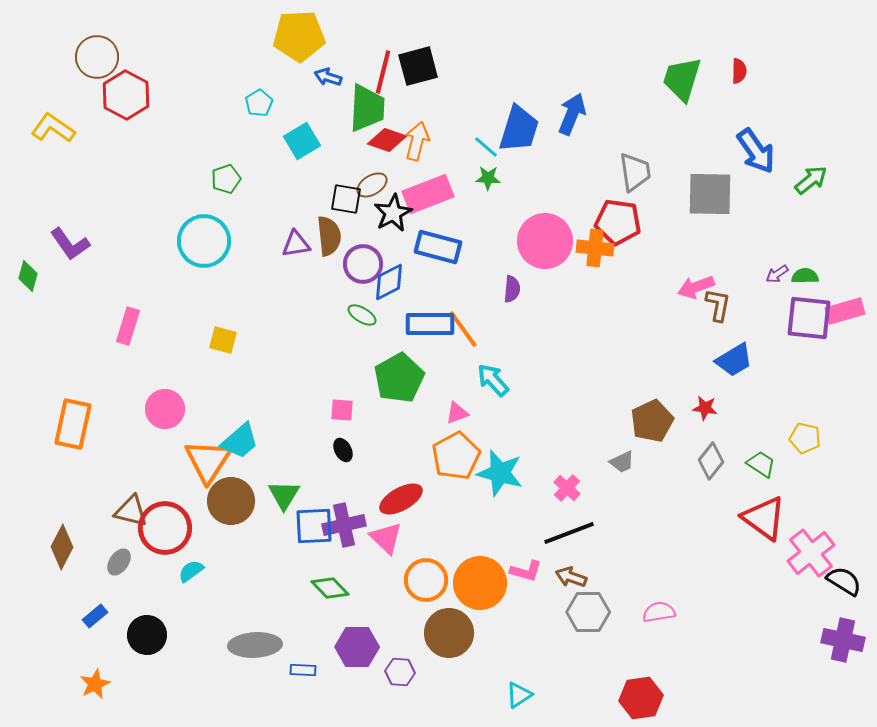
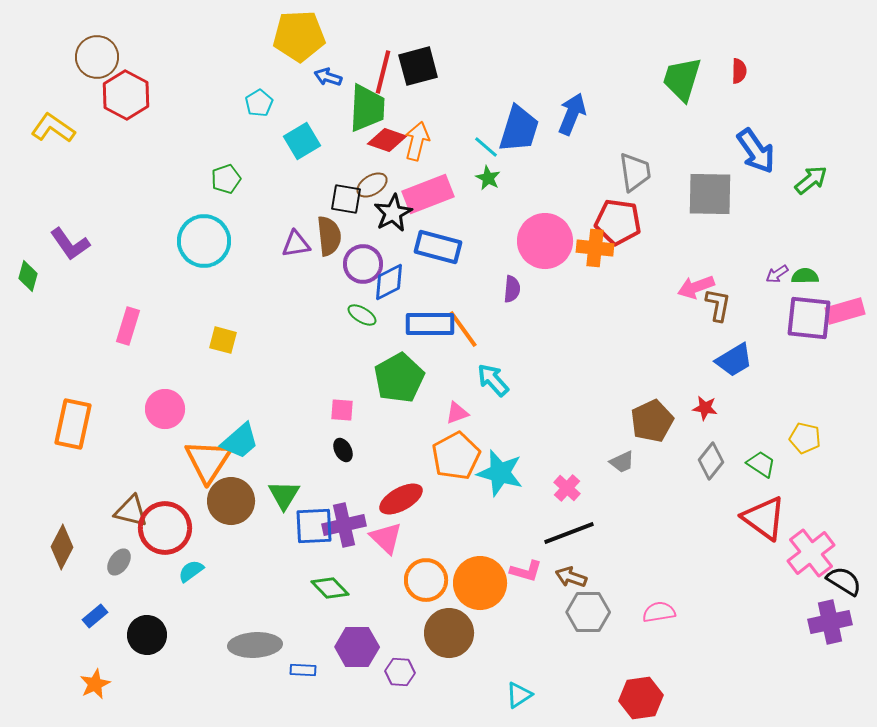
green star at (488, 178): rotated 25 degrees clockwise
purple cross at (843, 640): moved 13 px left, 18 px up; rotated 24 degrees counterclockwise
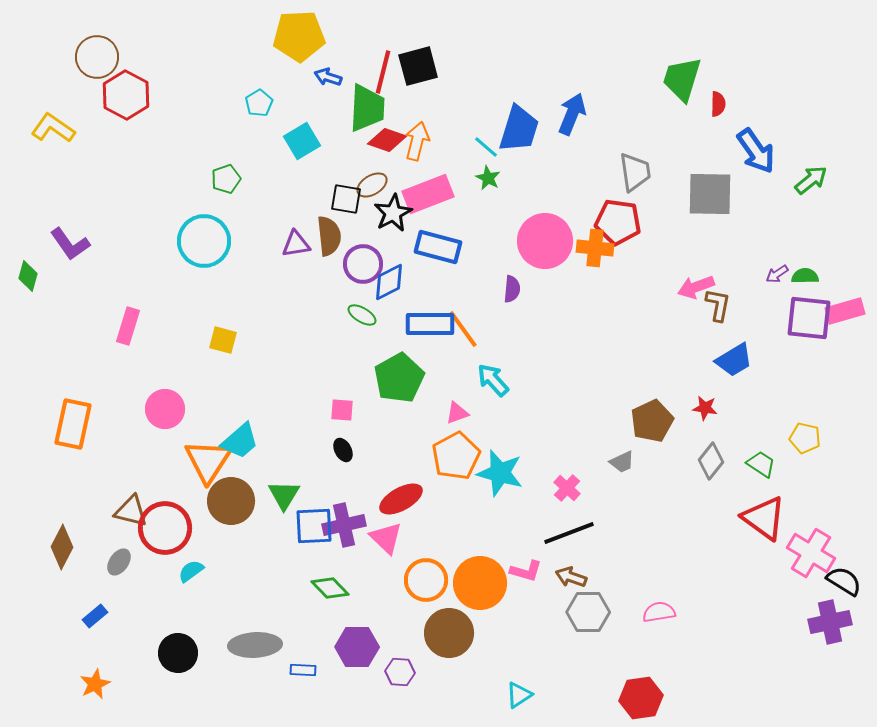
red semicircle at (739, 71): moved 21 px left, 33 px down
pink cross at (811, 553): rotated 21 degrees counterclockwise
black circle at (147, 635): moved 31 px right, 18 px down
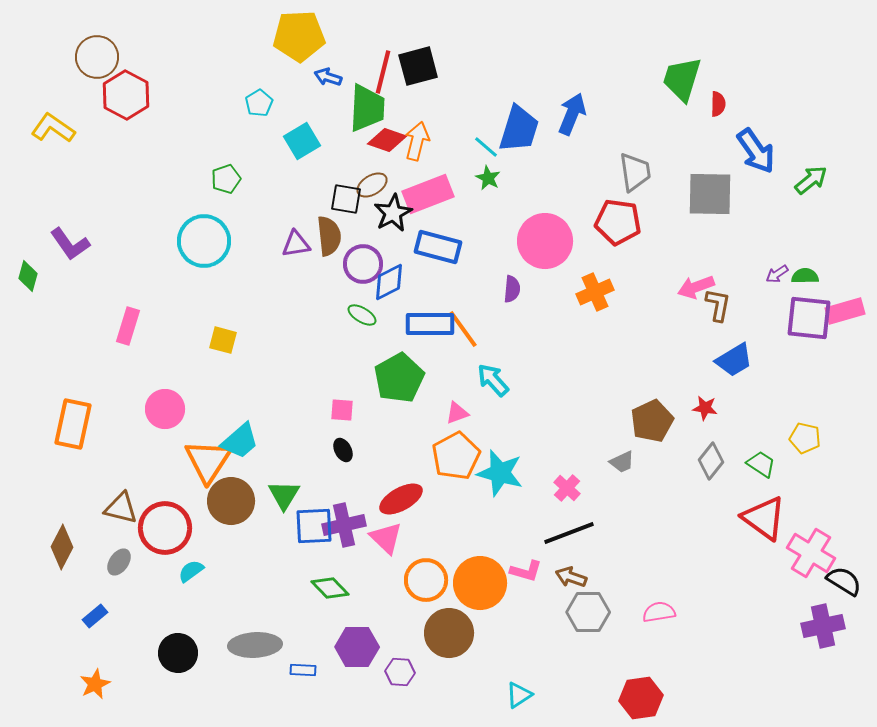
orange cross at (595, 248): moved 44 px down; rotated 30 degrees counterclockwise
brown triangle at (131, 511): moved 10 px left, 3 px up
purple cross at (830, 622): moved 7 px left, 4 px down
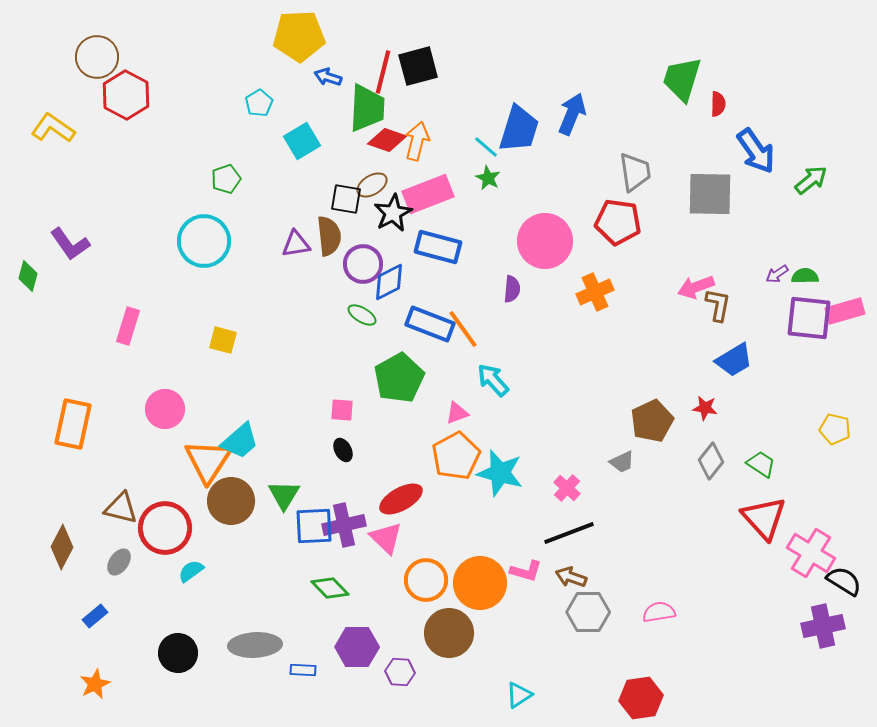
blue rectangle at (430, 324): rotated 21 degrees clockwise
yellow pentagon at (805, 438): moved 30 px right, 9 px up
red triangle at (764, 518): rotated 12 degrees clockwise
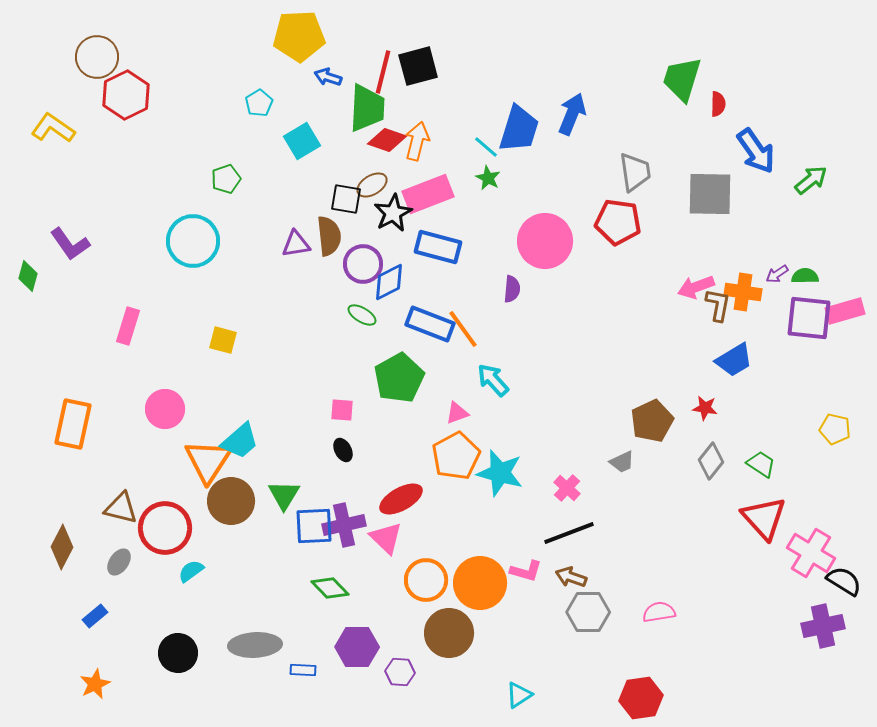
red hexagon at (126, 95): rotated 6 degrees clockwise
cyan circle at (204, 241): moved 11 px left
orange cross at (595, 292): moved 148 px right; rotated 33 degrees clockwise
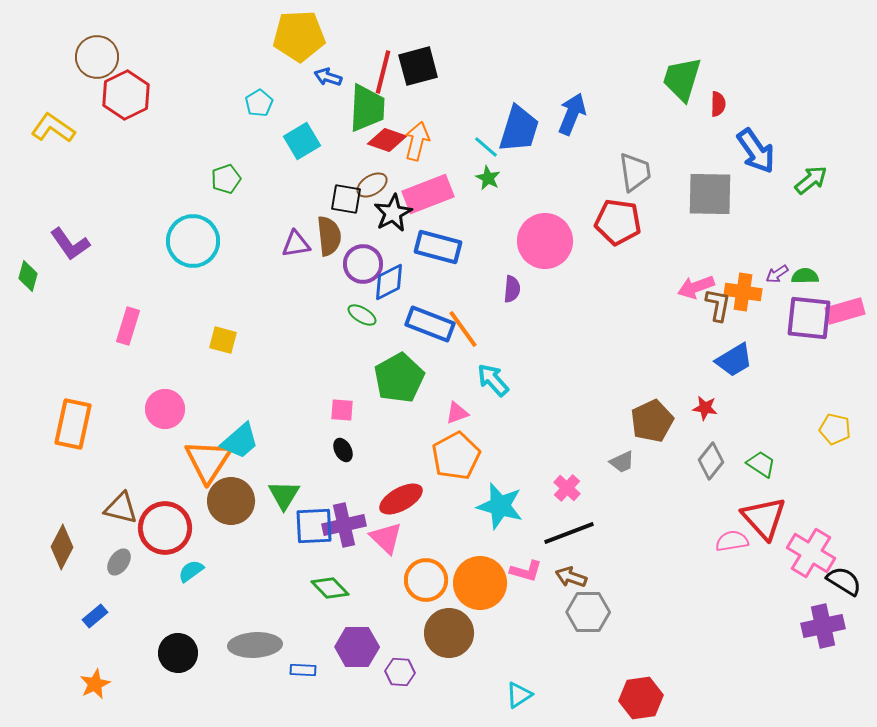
cyan star at (500, 473): moved 33 px down
pink semicircle at (659, 612): moved 73 px right, 71 px up
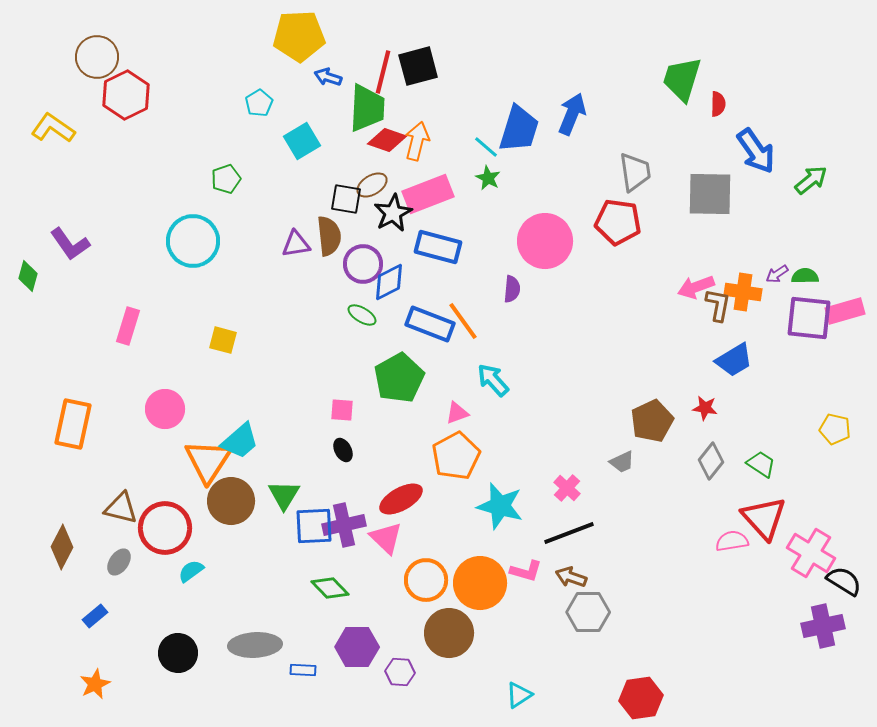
orange line at (463, 329): moved 8 px up
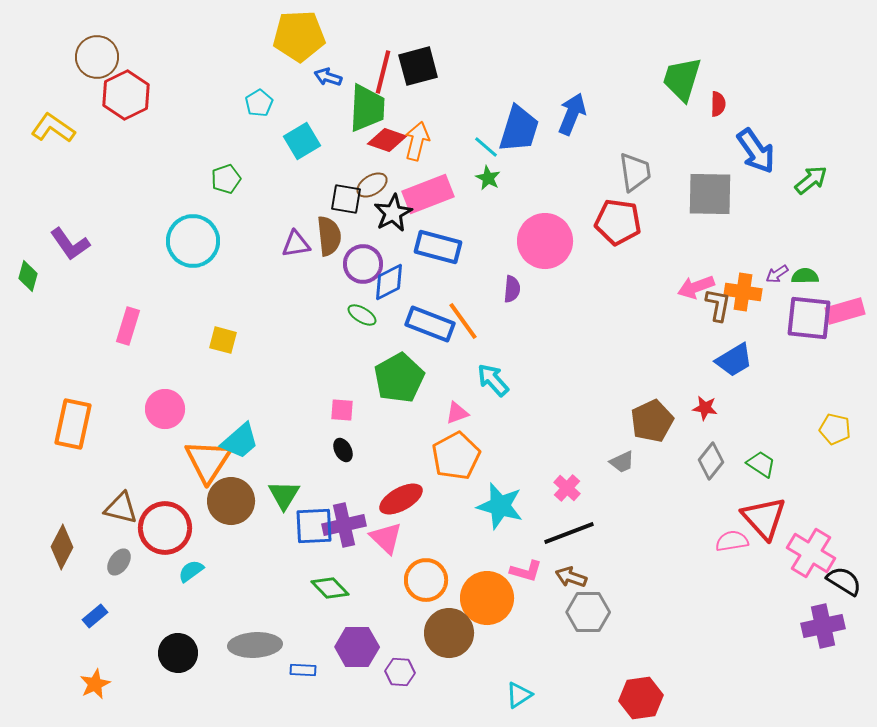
orange circle at (480, 583): moved 7 px right, 15 px down
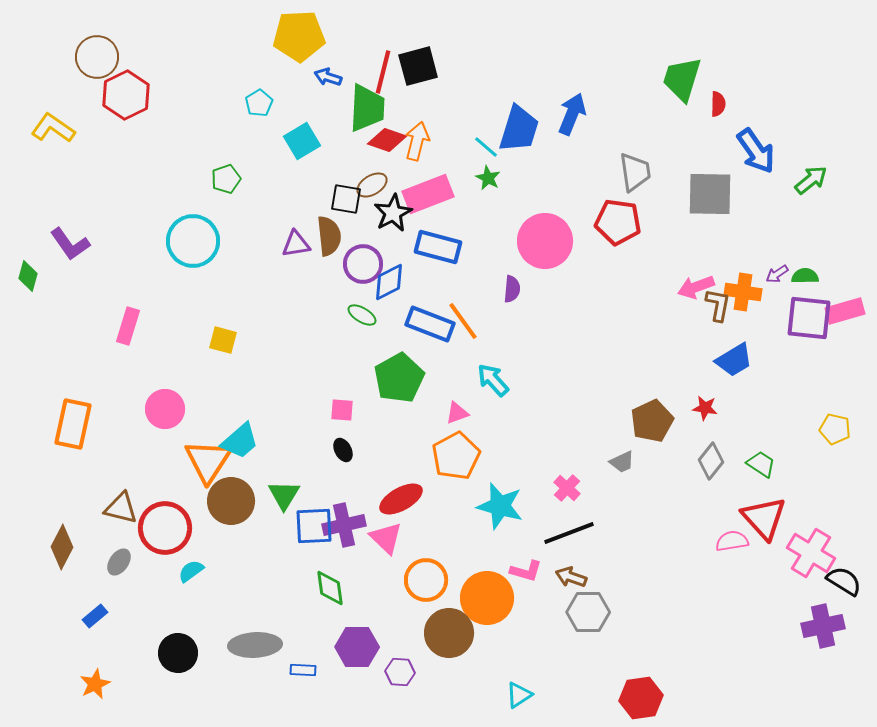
green diamond at (330, 588): rotated 36 degrees clockwise
